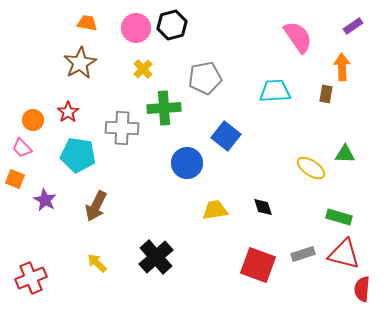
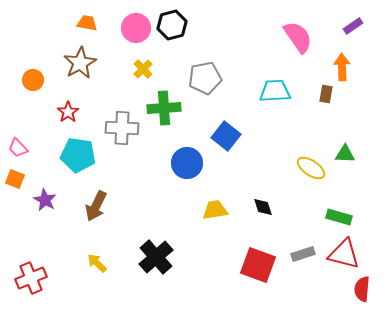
orange circle: moved 40 px up
pink trapezoid: moved 4 px left
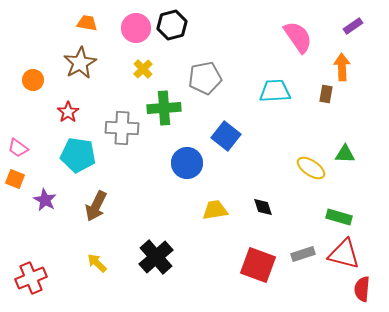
pink trapezoid: rotated 10 degrees counterclockwise
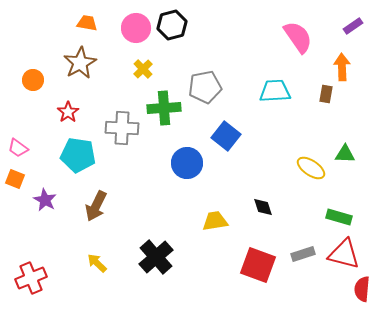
gray pentagon: moved 9 px down
yellow trapezoid: moved 11 px down
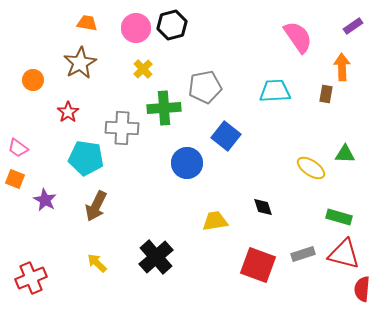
cyan pentagon: moved 8 px right, 3 px down
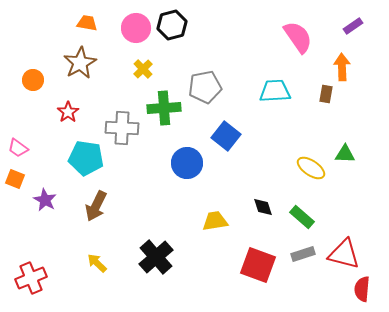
green rectangle: moved 37 px left; rotated 25 degrees clockwise
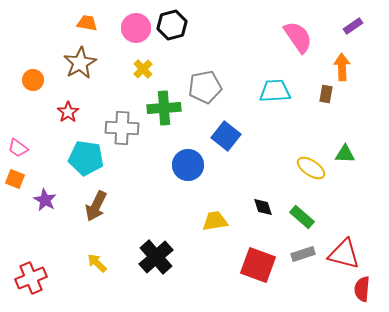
blue circle: moved 1 px right, 2 px down
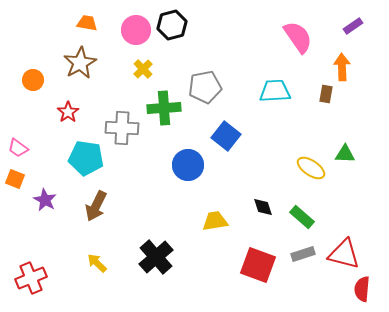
pink circle: moved 2 px down
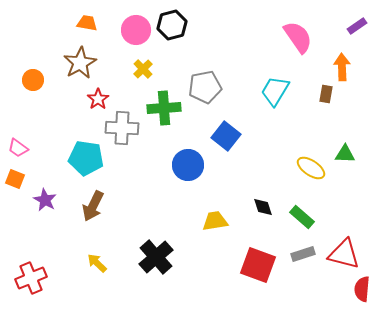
purple rectangle: moved 4 px right
cyan trapezoid: rotated 56 degrees counterclockwise
red star: moved 30 px right, 13 px up
brown arrow: moved 3 px left
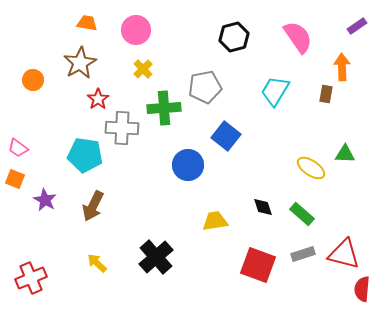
black hexagon: moved 62 px right, 12 px down
cyan pentagon: moved 1 px left, 3 px up
green rectangle: moved 3 px up
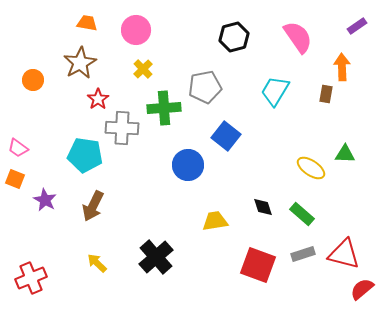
red semicircle: rotated 45 degrees clockwise
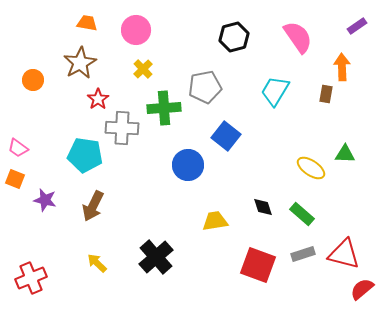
purple star: rotated 15 degrees counterclockwise
